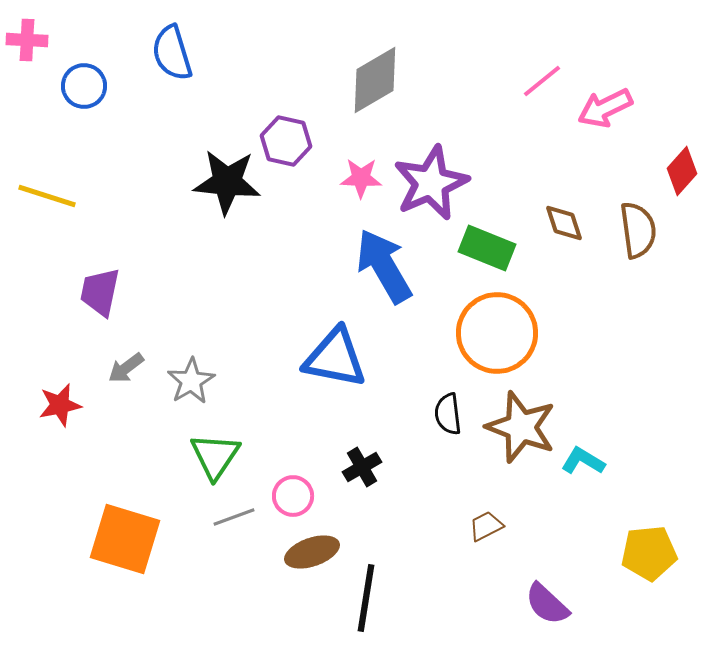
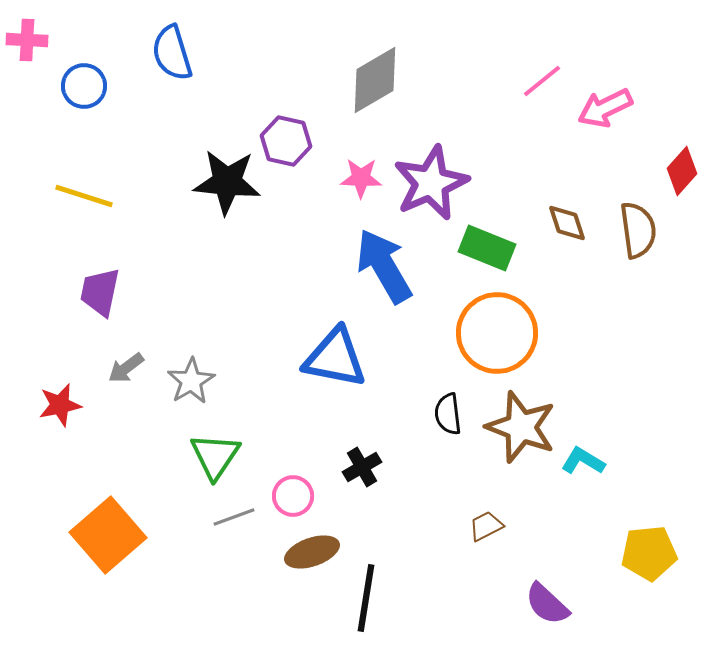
yellow line: moved 37 px right
brown diamond: moved 3 px right
orange square: moved 17 px left, 4 px up; rotated 32 degrees clockwise
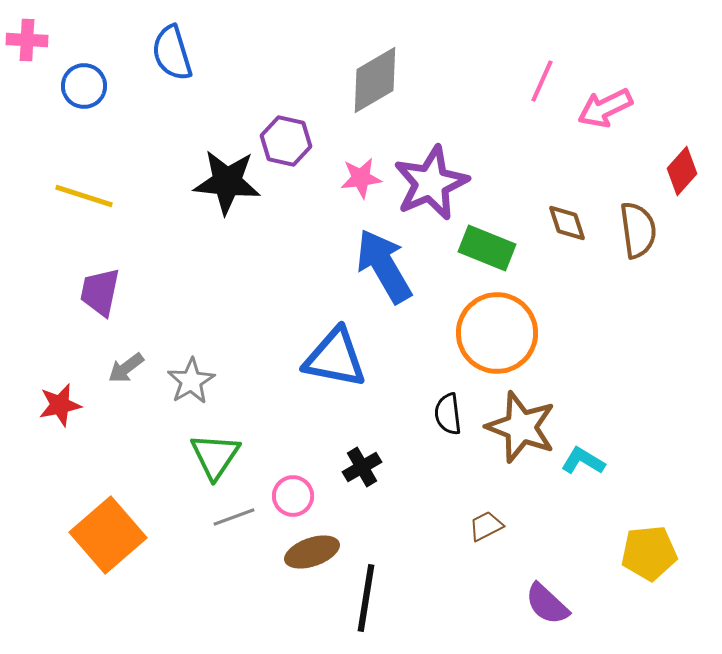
pink line: rotated 27 degrees counterclockwise
pink star: rotated 9 degrees counterclockwise
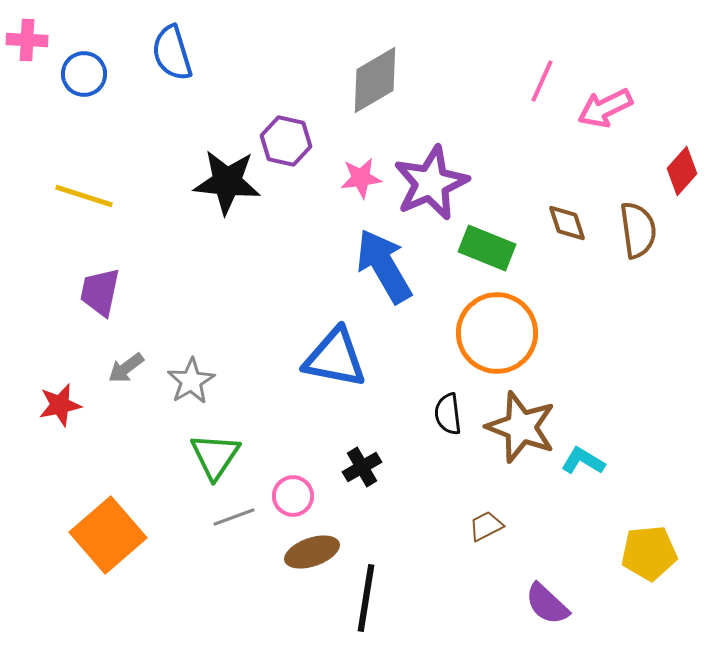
blue circle: moved 12 px up
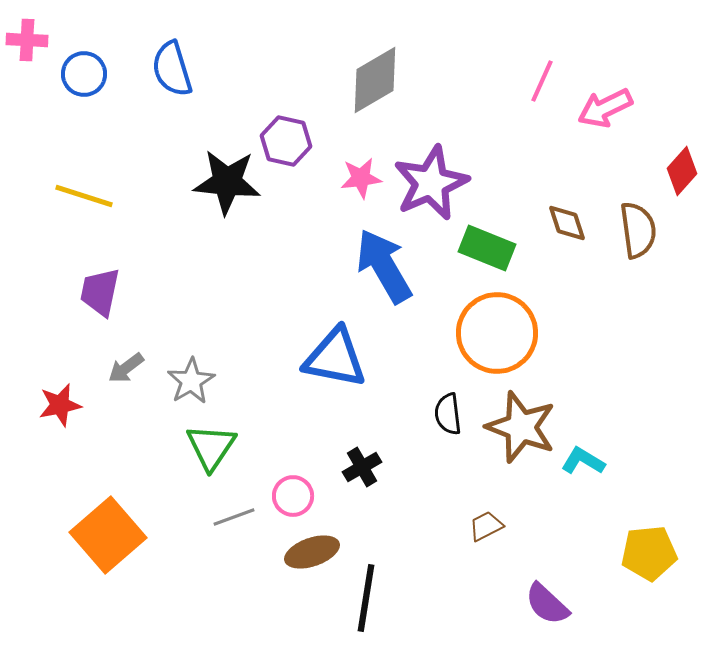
blue semicircle: moved 16 px down
green triangle: moved 4 px left, 9 px up
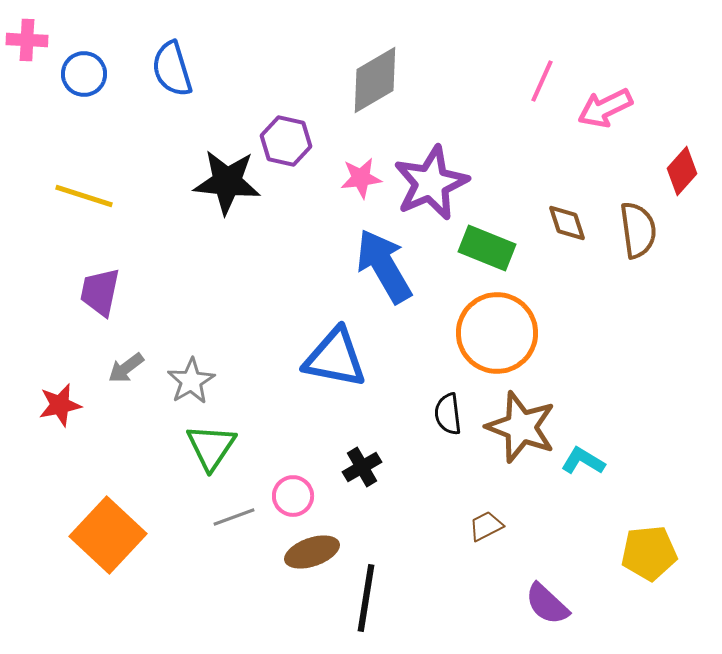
orange square: rotated 6 degrees counterclockwise
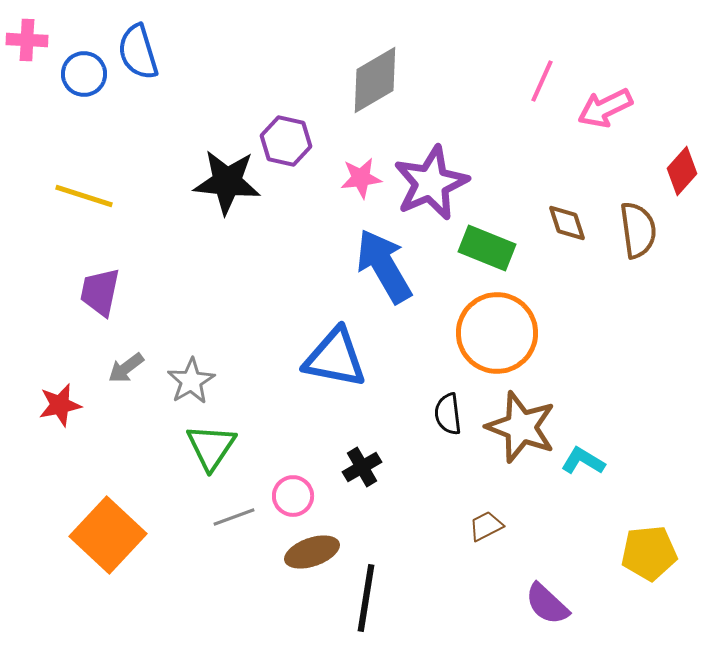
blue semicircle: moved 34 px left, 17 px up
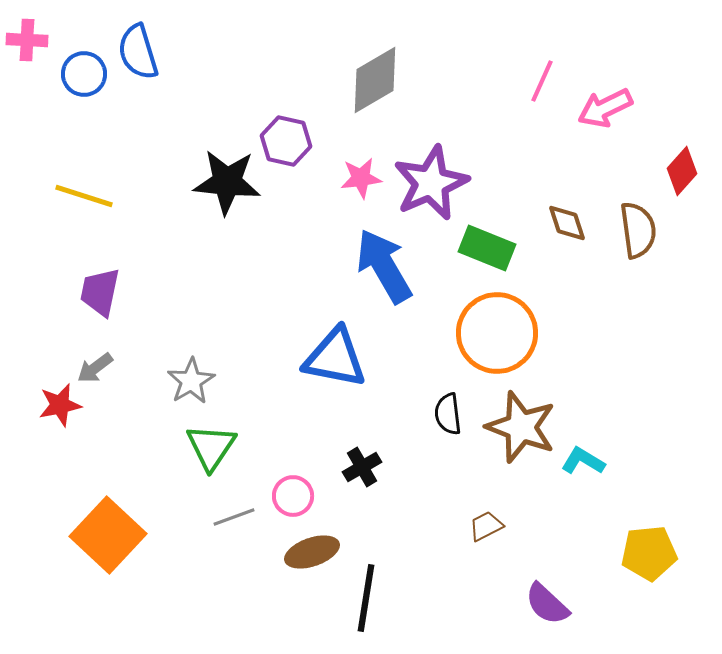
gray arrow: moved 31 px left
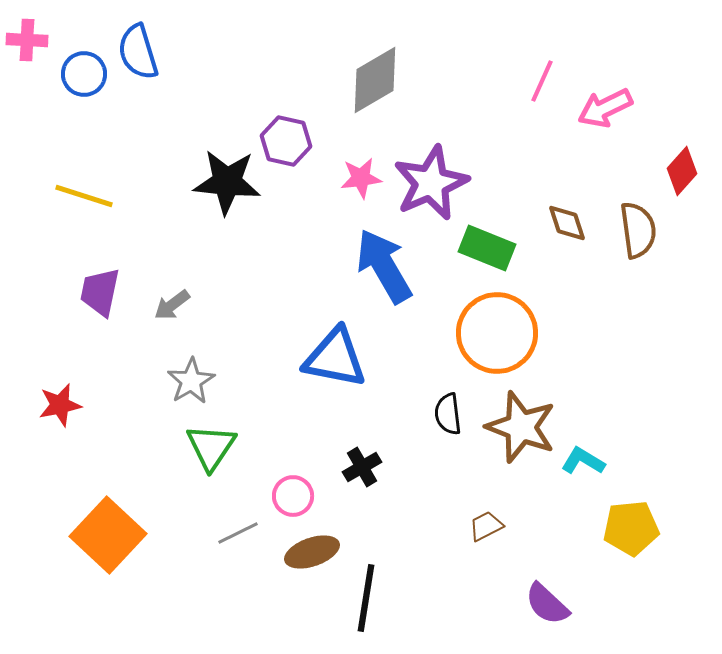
gray arrow: moved 77 px right, 63 px up
gray line: moved 4 px right, 16 px down; rotated 6 degrees counterclockwise
yellow pentagon: moved 18 px left, 25 px up
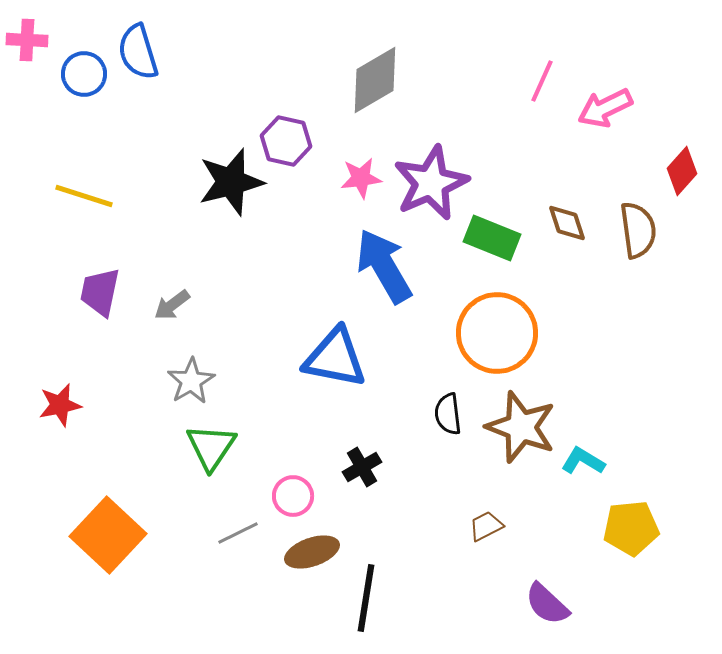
black star: moved 4 px right; rotated 20 degrees counterclockwise
green rectangle: moved 5 px right, 10 px up
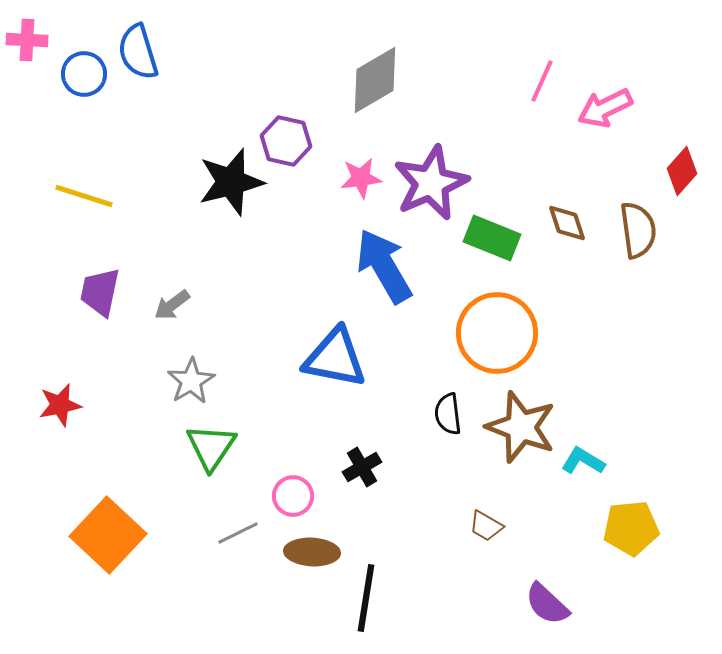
brown trapezoid: rotated 123 degrees counterclockwise
brown ellipse: rotated 22 degrees clockwise
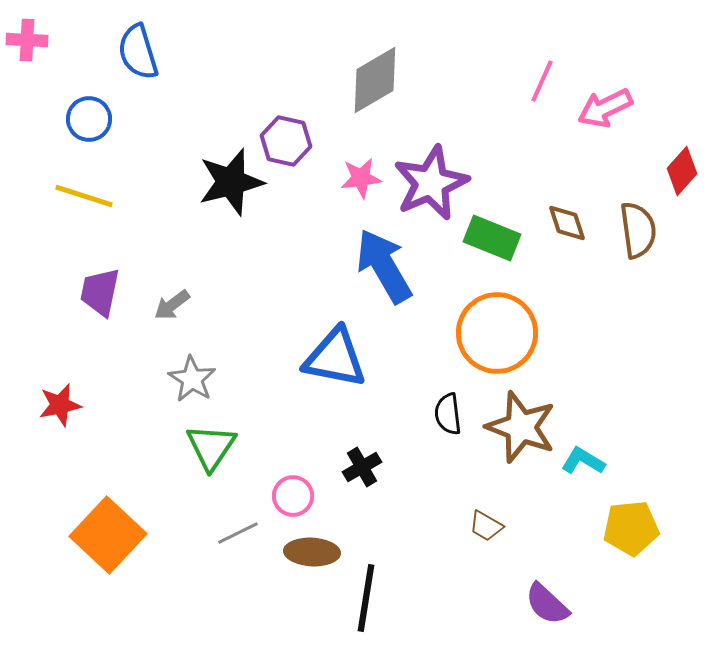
blue circle: moved 5 px right, 45 px down
gray star: moved 1 px right, 2 px up; rotated 9 degrees counterclockwise
